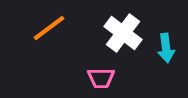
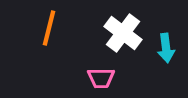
orange line: rotated 39 degrees counterclockwise
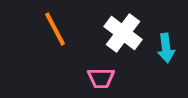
orange line: moved 6 px right, 1 px down; rotated 42 degrees counterclockwise
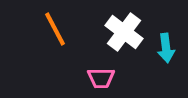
white cross: moved 1 px right, 1 px up
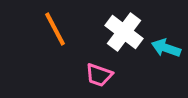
cyan arrow: rotated 116 degrees clockwise
pink trapezoid: moved 2 px left, 3 px up; rotated 20 degrees clockwise
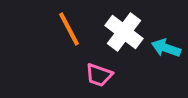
orange line: moved 14 px right
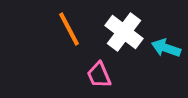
pink trapezoid: rotated 48 degrees clockwise
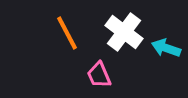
orange line: moved 2 px left, 4 px down
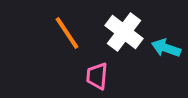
orange line: rotated 6 degrees counterclockwise
pink trapezoid: moved 2 px left, 1 px down; rotated 28 degrees clockwise
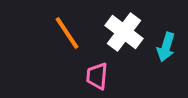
cyan arrow: moved 1 px up; rotated 92 degrees counterclockwise
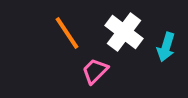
pink trapezoid: moved 2 px left, 5 px up; rotated 40 degrees clockwise
